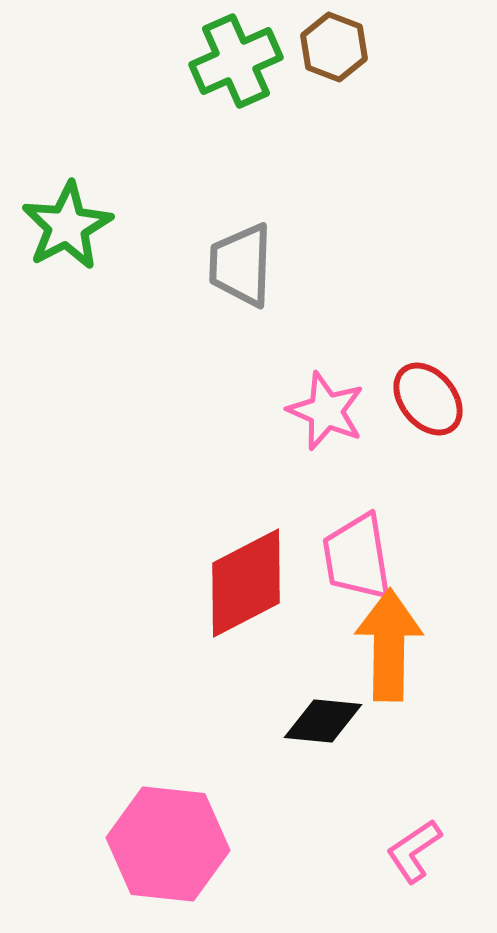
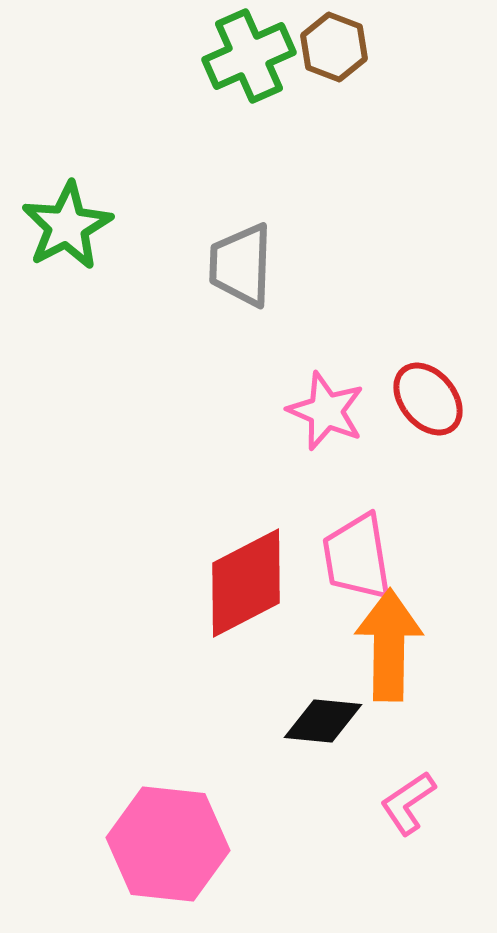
green cross: moved 13 px right, 5 px up
pink L-shape: moved 6 px left, 48 px up
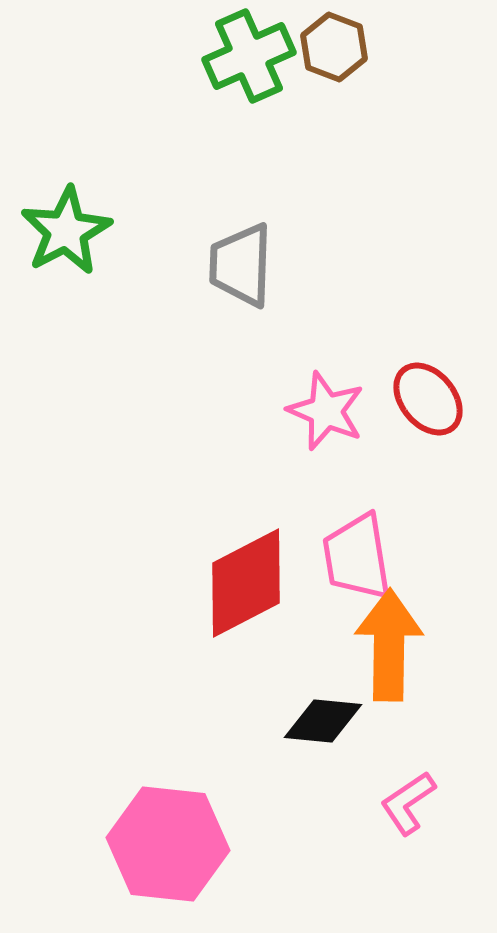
green star: moved 1 px left, 5 px down
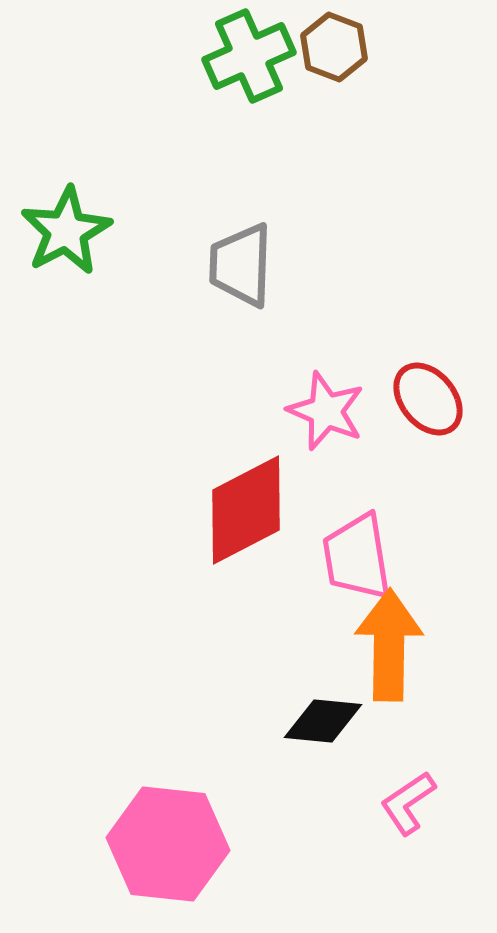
red diamond: moved 73 px up
